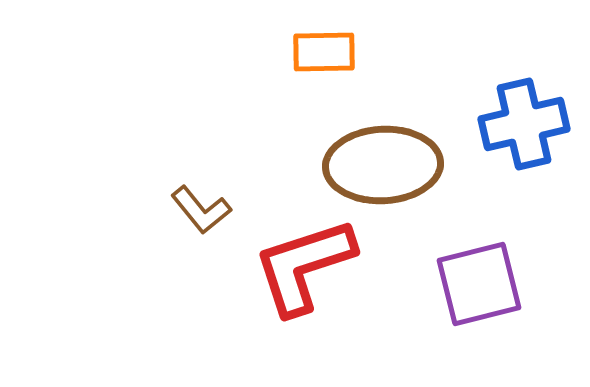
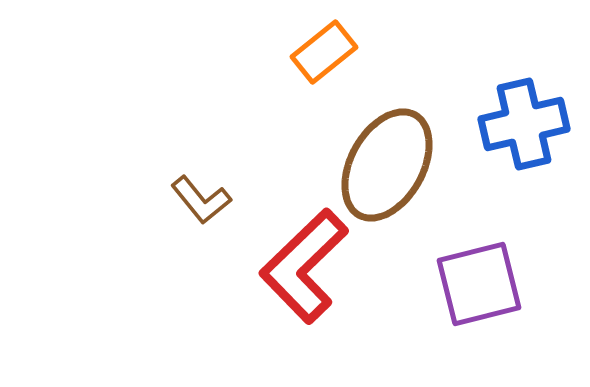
orange rectangle: rotated 38 degrees counterclockwise
brown ellipse: moved 4 px right; rotated 58 degrees counterclockwise
brown L-shape: moved 10 px up
red L-shape: rotated 26 degrees counterclockwise
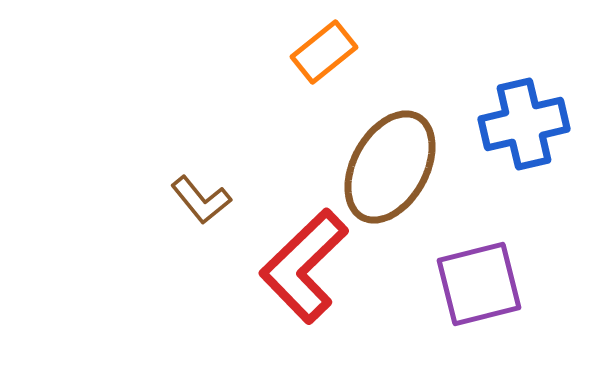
brown ellipse: moved 3 px right, 2 px down
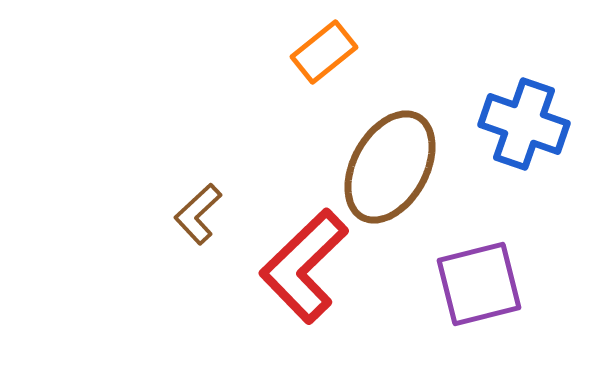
blue cross: rotated 32 degrees clockwise
brown L-shape: moved 3 px left, 14 px down; rotated 86 degrees clockwise
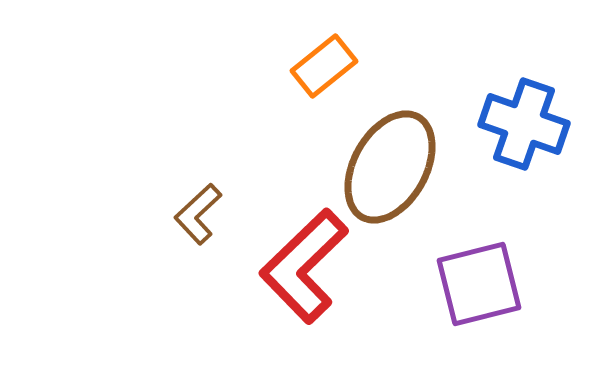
orange rectangle: moved 14 px down
